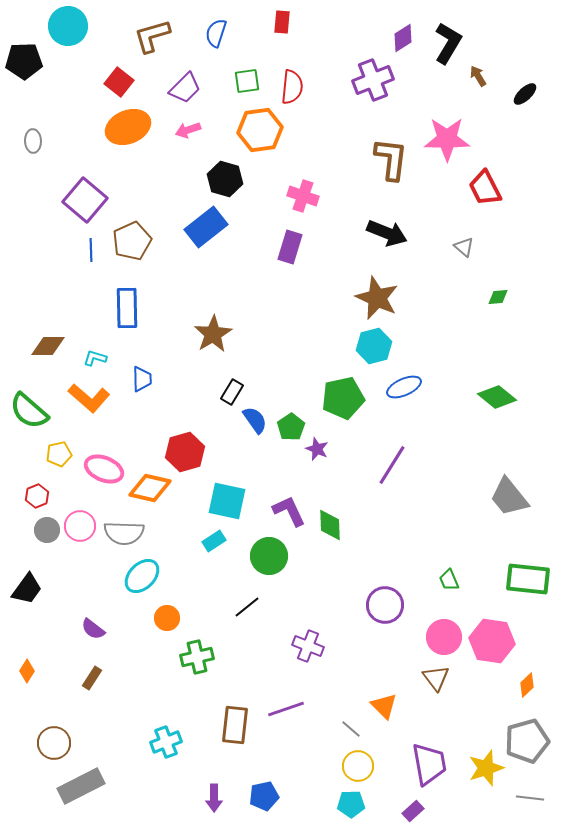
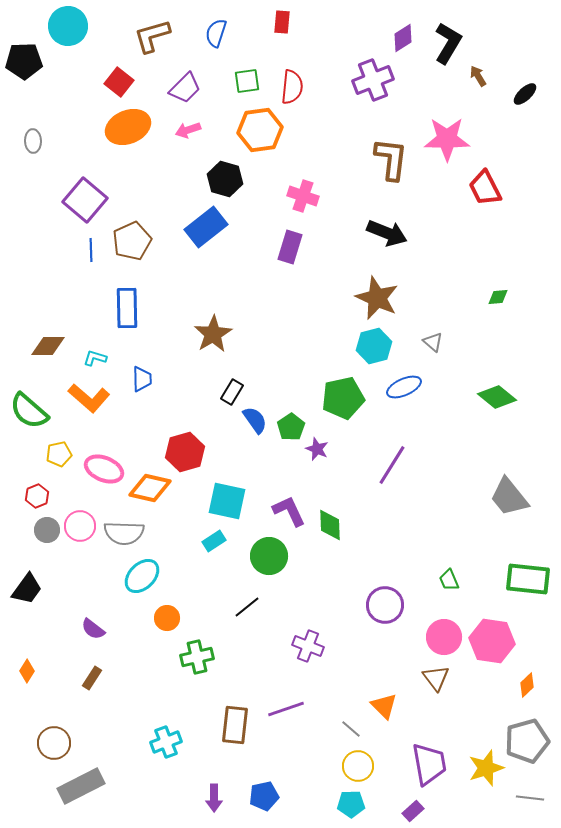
gray triangle at (464, 247): moved 31 px left, 95 px down
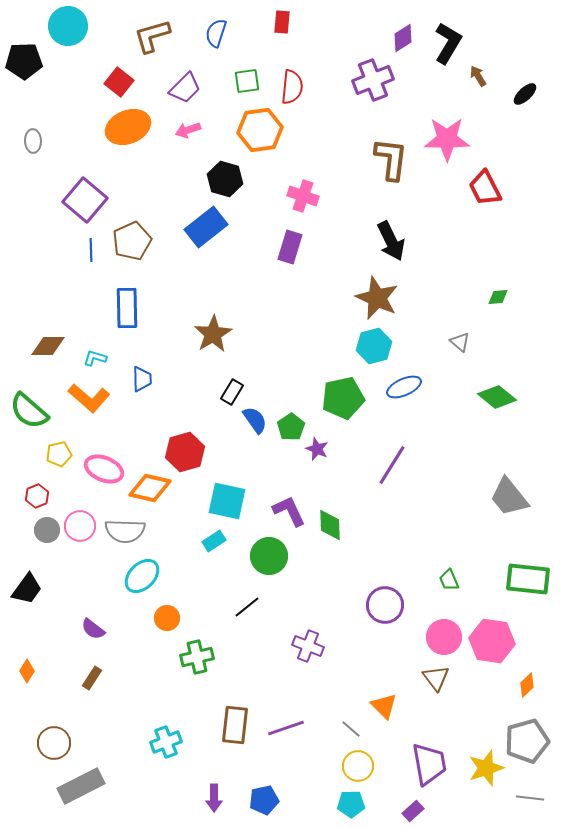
black arrow at (387, 233): moved 4 px right, 8 px down; rotated 42 degrees clockwise
gray triangle at (433, 342): moved 27 px right
gray semicircle at (124, 533): moved 1 px right, 2 px up
purple line at (286, 709): moved 19 px down
blue pentagon at (264, 796): moved 4 px down
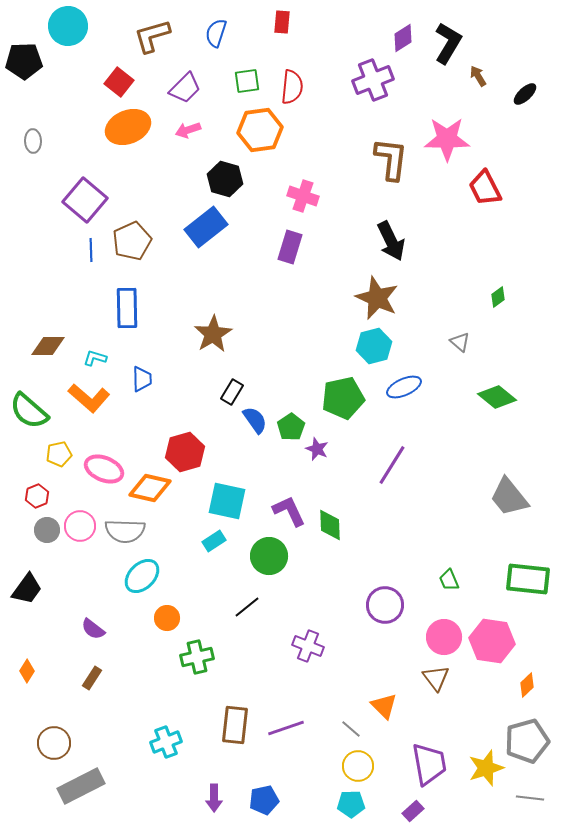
green diamond at (498, 297): rotated 30 degrees counterclockwise
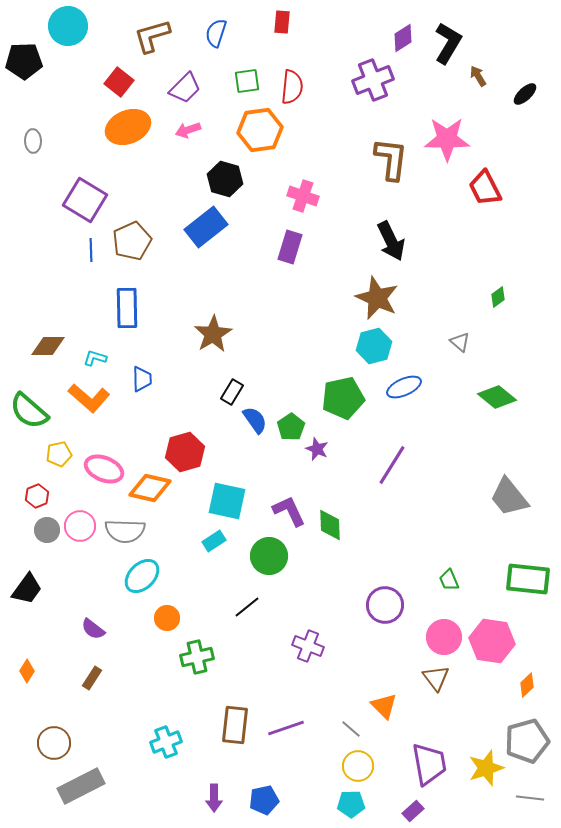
purple square at (85, 200): rotated 9 degrees counterclockwise
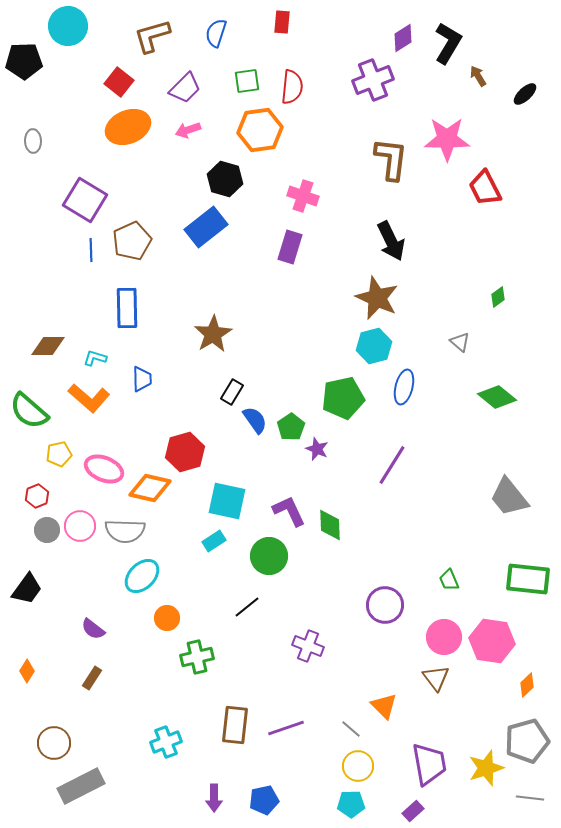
blue ellipse at (404, 387): rotated 52 degrees counterclockwise
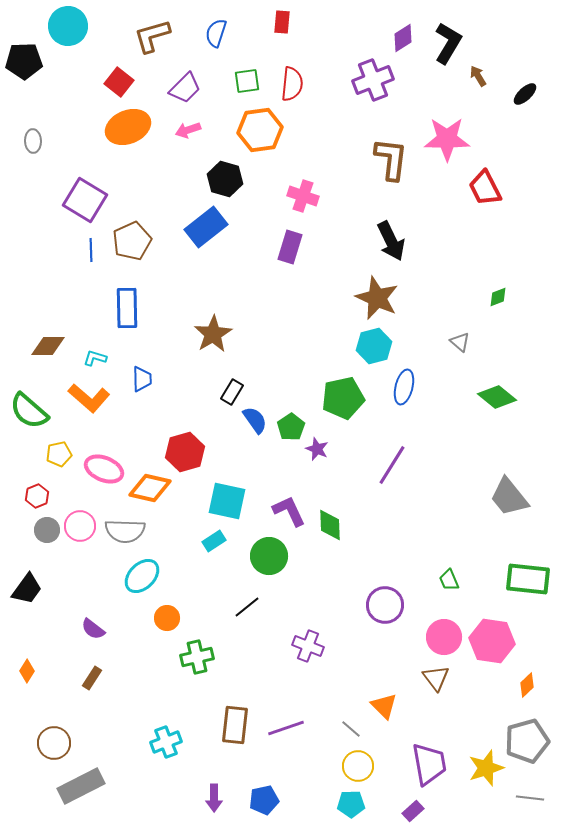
red semicircle at (292, 87): moved 3 px up
green diamond at (498, 297): rotated 15 degrees clockwise
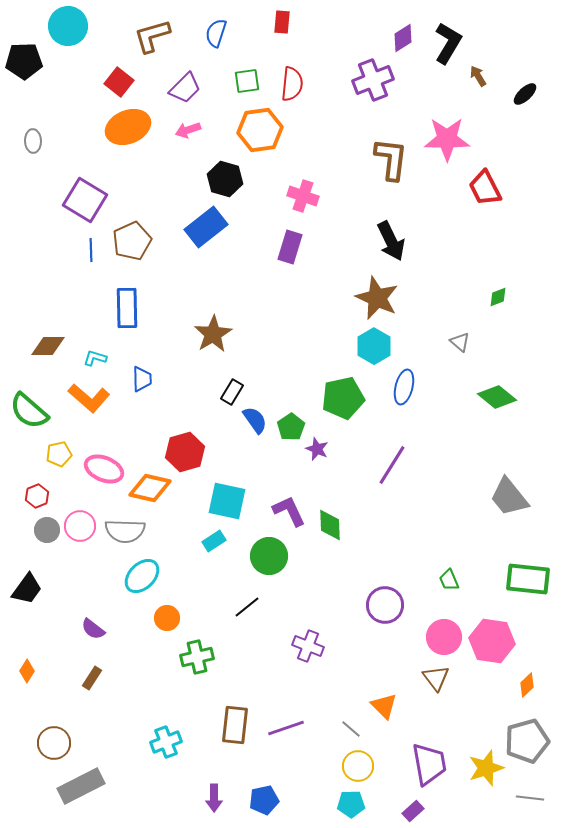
cyan hexagon at (374, 346): rotated 16 degrees counterclockwise
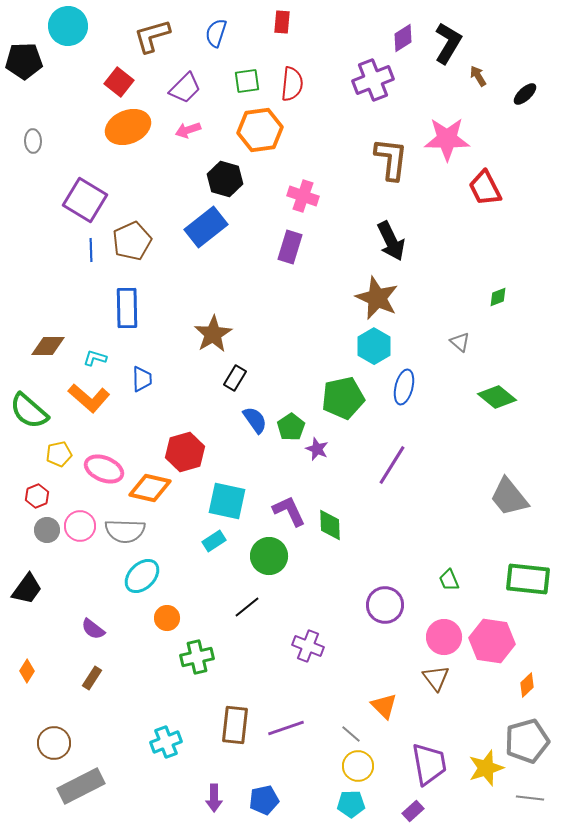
black rectangle at (232, 392): moved 3 px right, 14 px up
gray line at (351, 729): moved 5 px down
